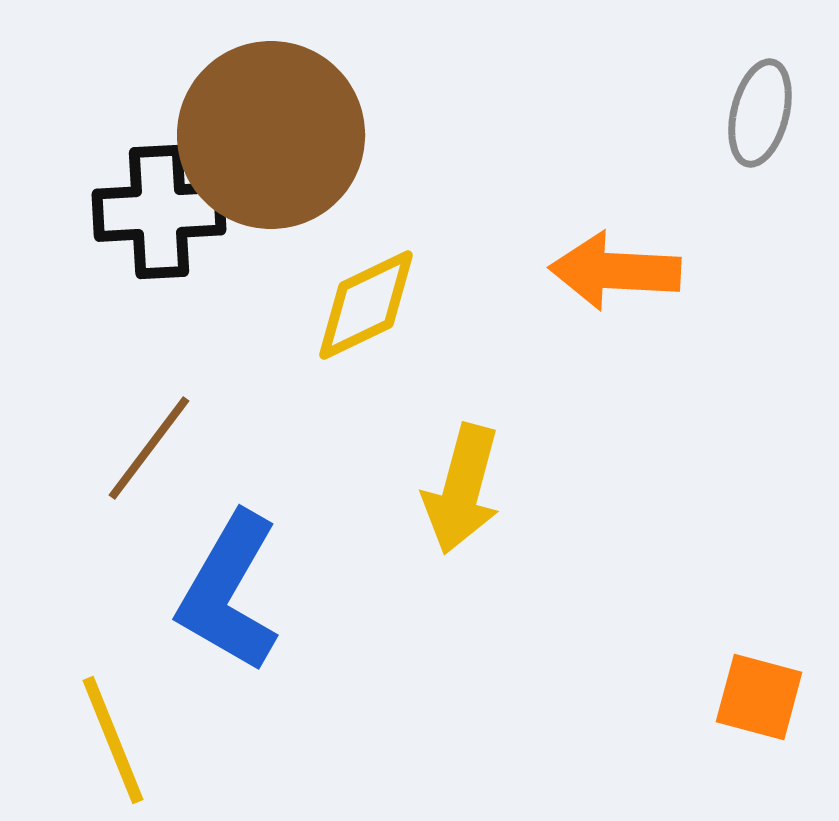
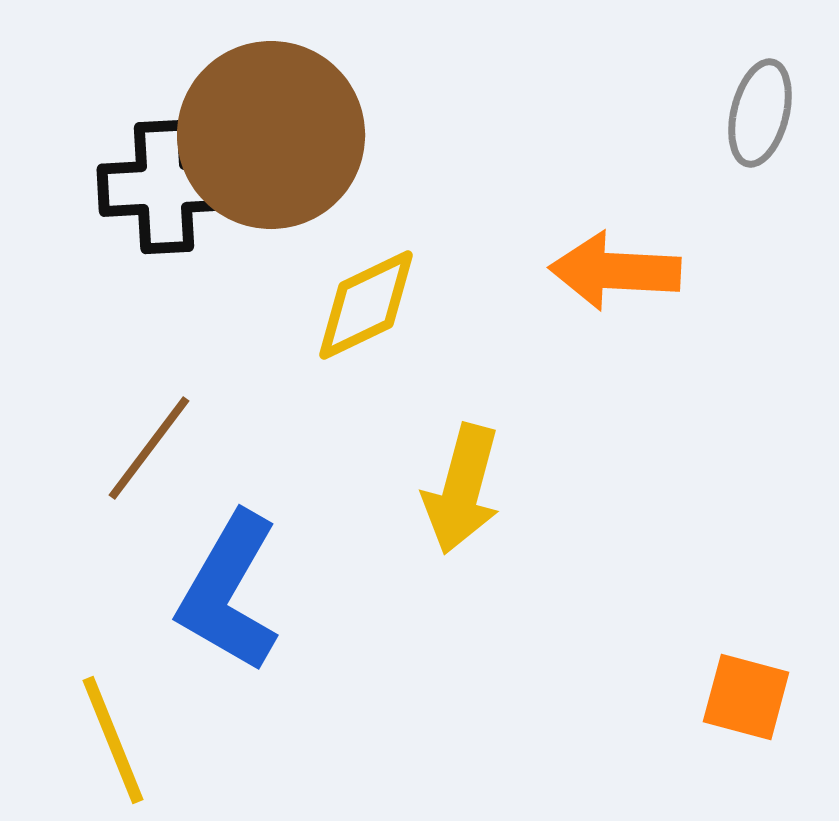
black cross: moved 5 px right, 25 px up
orange square: moved 13 px left
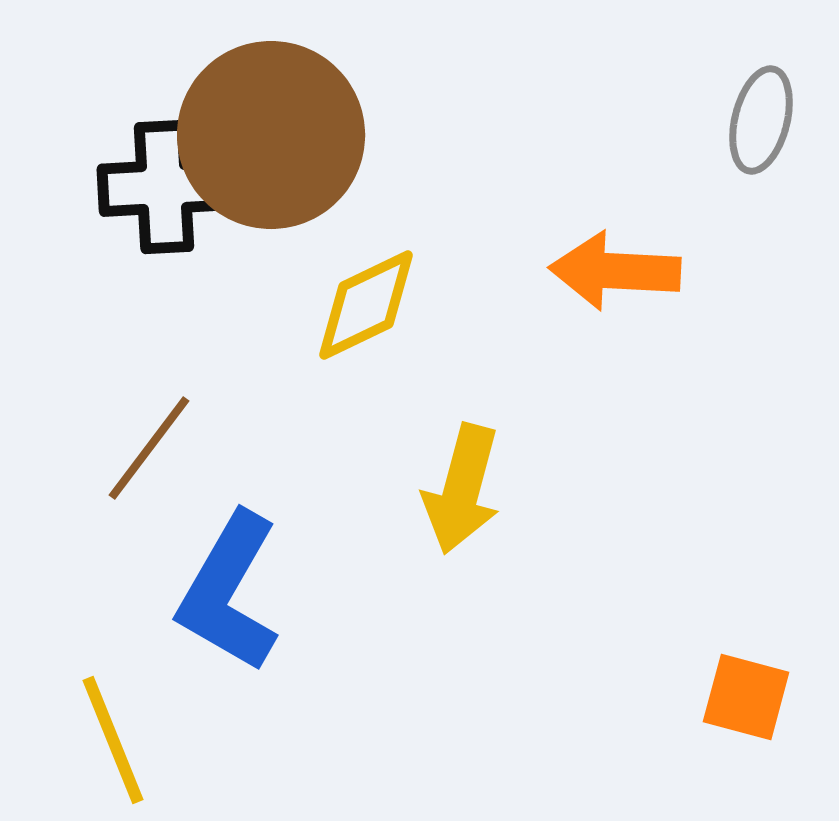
gray ellipse: moved 1 px right, 7 px down
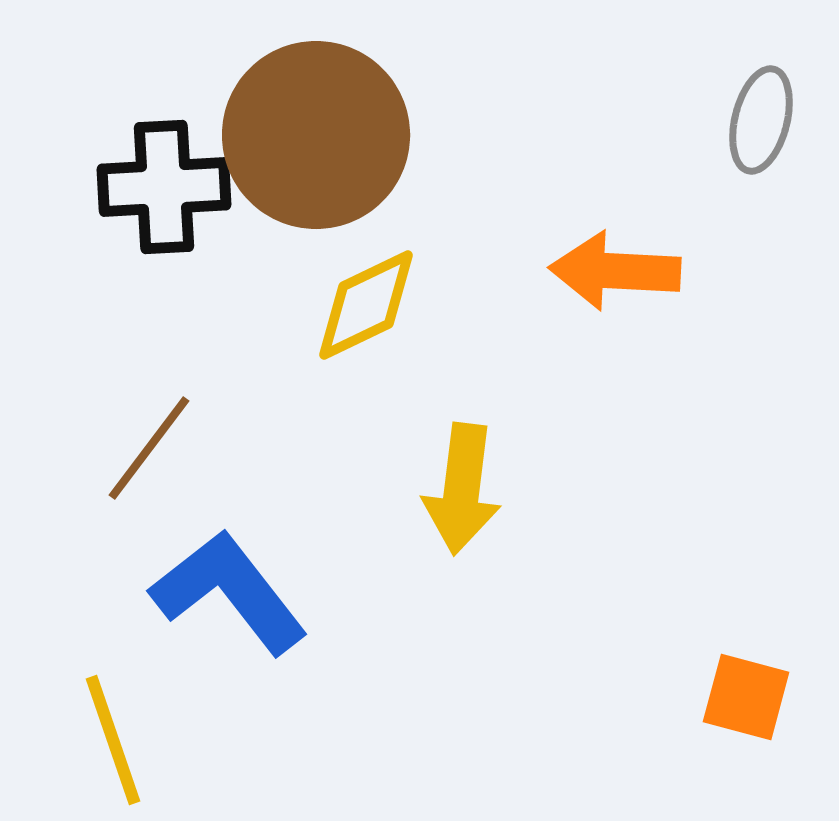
brown circle: moved 45 px right
yellow arrow: rotated 8 degrees counterclockwise
blue L-shape: rotated 112 degrees clockwise
yellow line: rotated 3 degrees clockwise
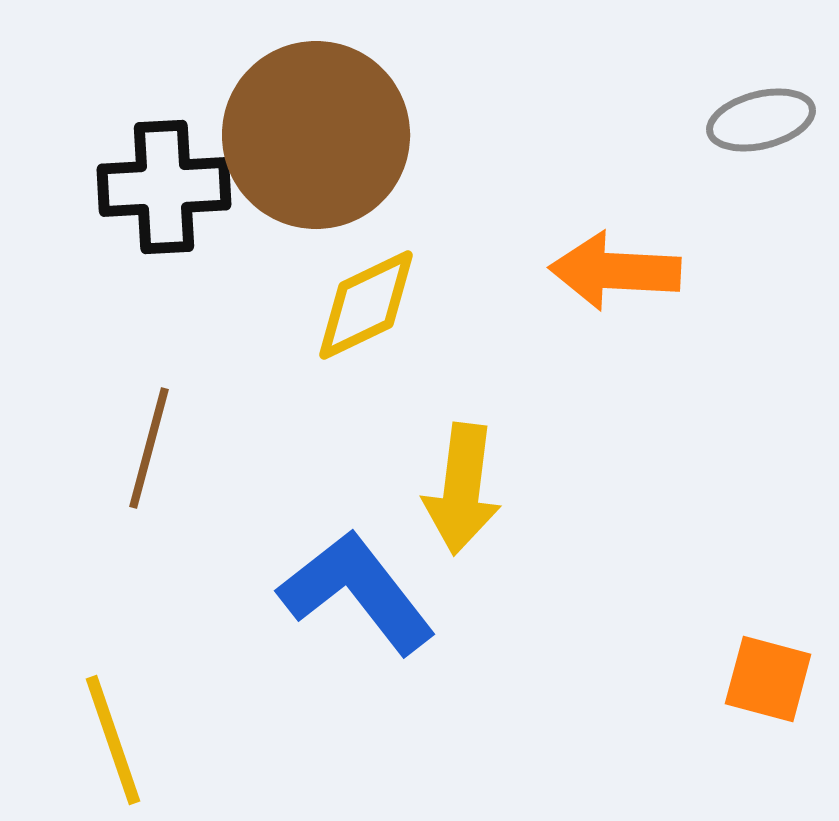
gray ellipse: rotated 62 degrees clockwise
brown line: rotated 22 degrees counterclockwise
blue L-shape: moved 128 px right
orange square: moved 22 px right, 18 px up
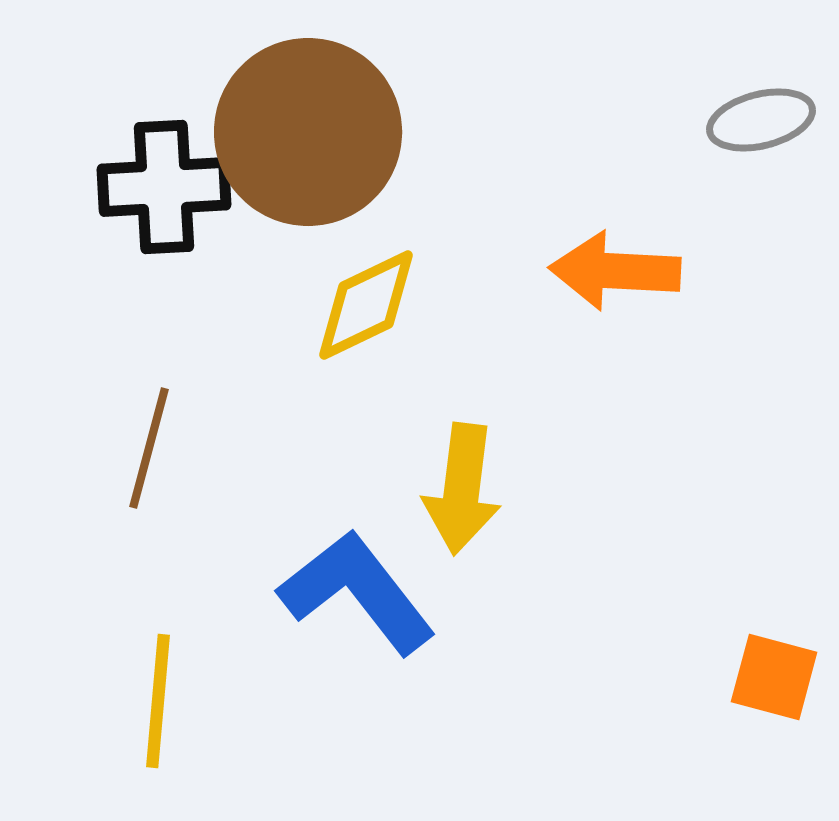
brown circle: moved 8 px left, 3 px up
orange square: moved 6 px right, 2 px up
yellow line: moved 45 px right, 39 px up; rotated 24 degrees clockwise
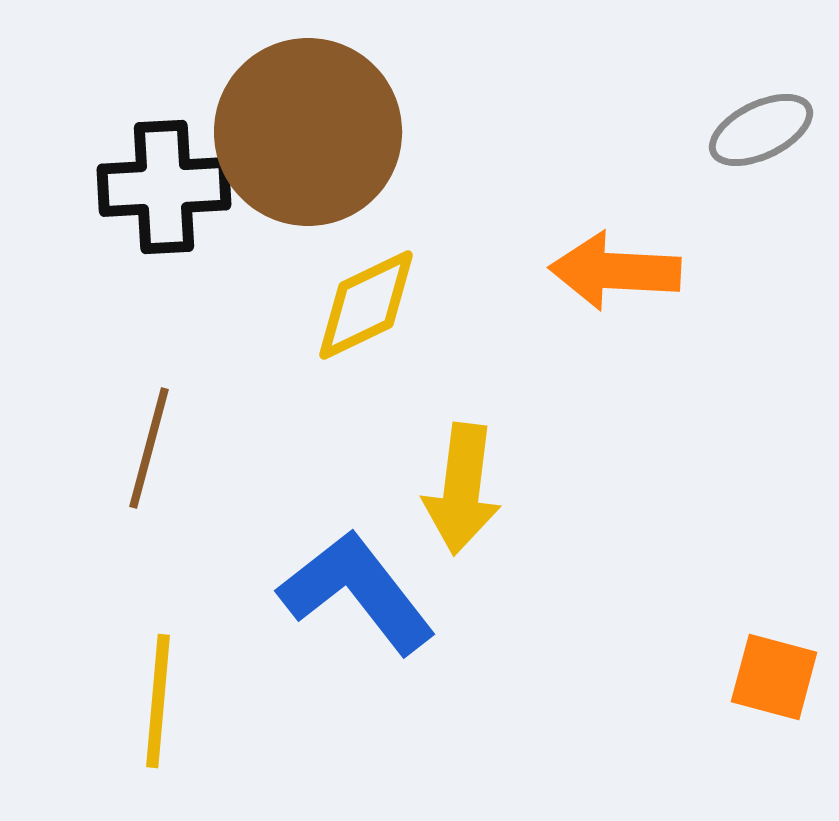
gray ellipse: moved 10 px down; rotated 12 degrees counterclockwise
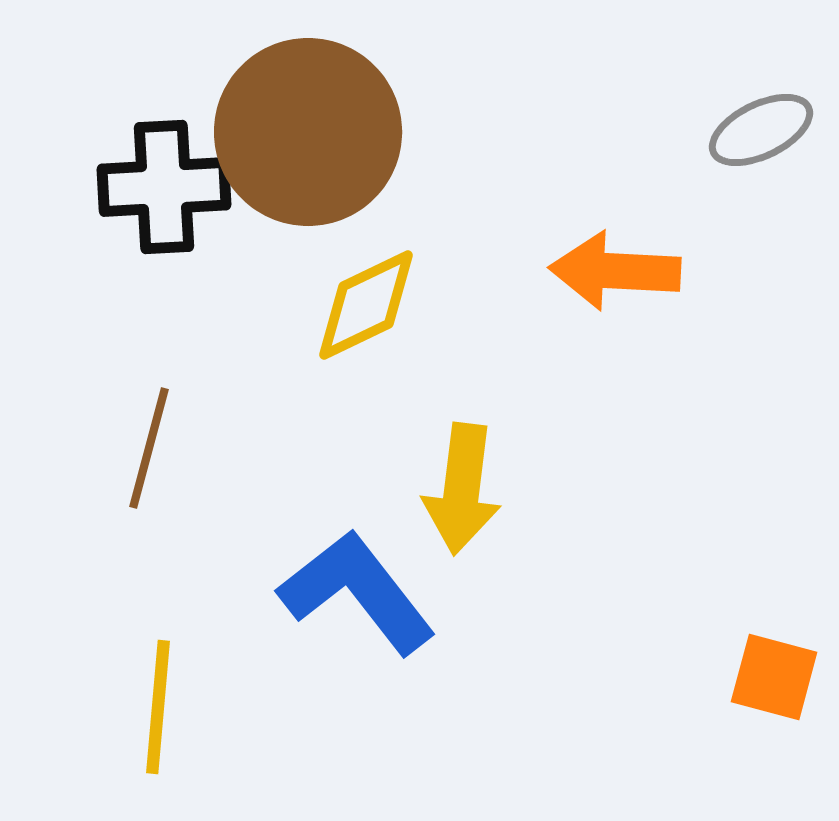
yellow line: moved 6 px down
